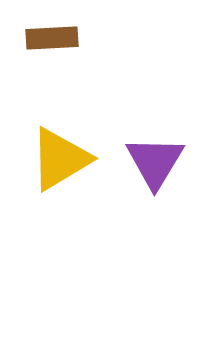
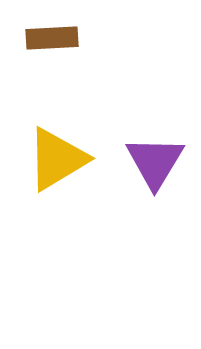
yellow triangle: moved 3 px left
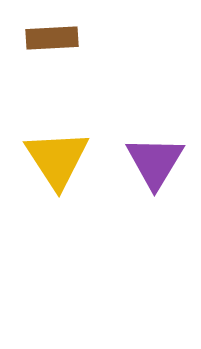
yellow triangle: rotated 32 degrees counterclockwise
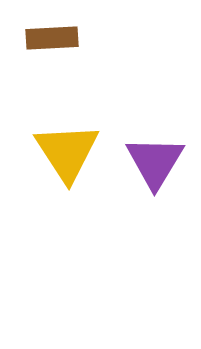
yellow triangle: moved 10 px right, 7 px up
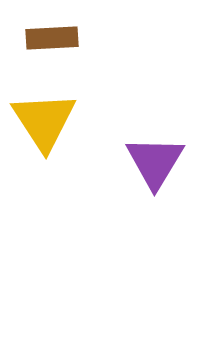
yellow triangle: moved 23 px left, 31 px up
